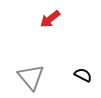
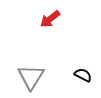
gray triangle: rotated 12 degrees clockwise
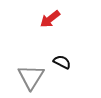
black semicircle: moved 21 px left, 13 px up
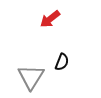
black semicircle: rotated 84 degrees clockwise
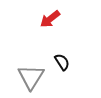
black semicircle: rotated 54 degrees counterclockwise
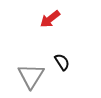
gray triangle: moved 1 px up
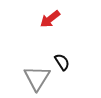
gray triangle: moved 6 px right, 2 px down
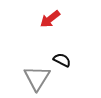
black semicircle: moved 2 px up; rotated 30 degrees counterclockwise
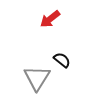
black semicircle: rotated 12 degrees clockwise
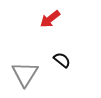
gray triangle: moved 12 px left, 4 px up
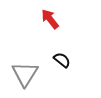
red arrow: rotated 90 degrees clockwise
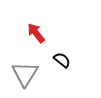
red arrow: moved 14 px left, 14 px down
